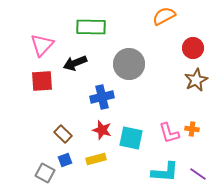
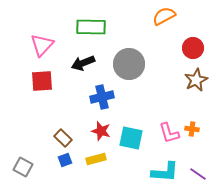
black arrow: moved 8 px right
red star: moved 1 px left, 1 px down
brown rectangle: moved 4 px down
gray square: moved 22 px left, 6 px up
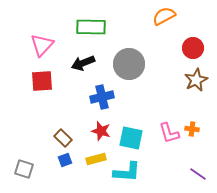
gray square: moved 1 px right, 2 px down; rotated 12 degrees counterclockwise
cyan L-shape: moved 38 px left
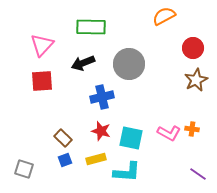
pink L-shape: rotated 45 degrees counterclockwise
